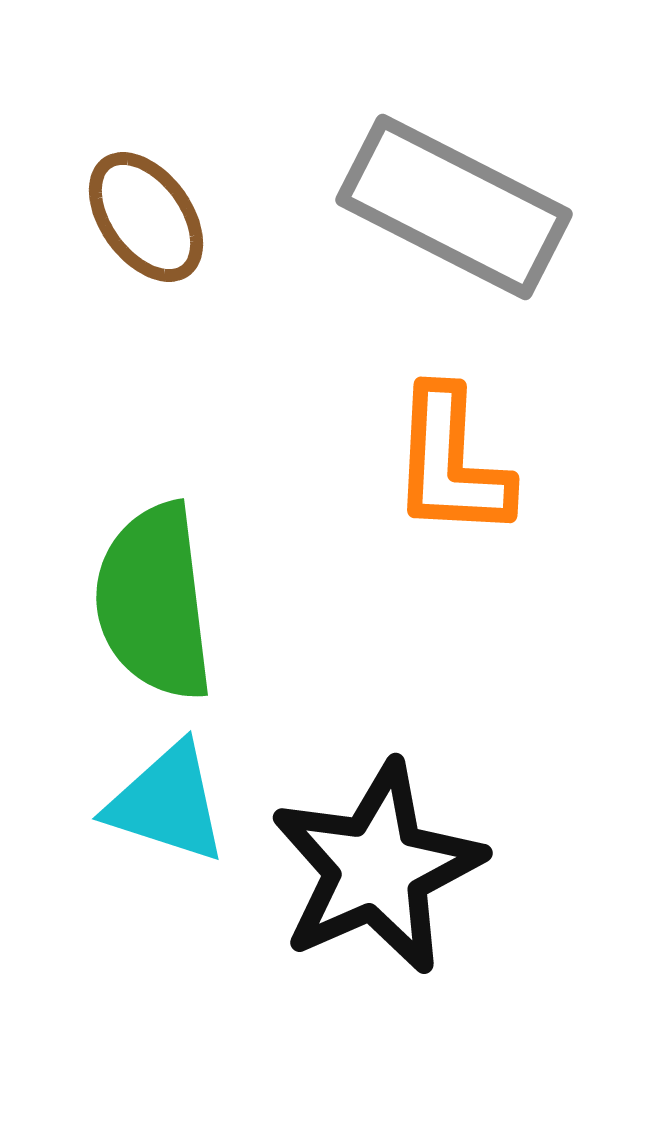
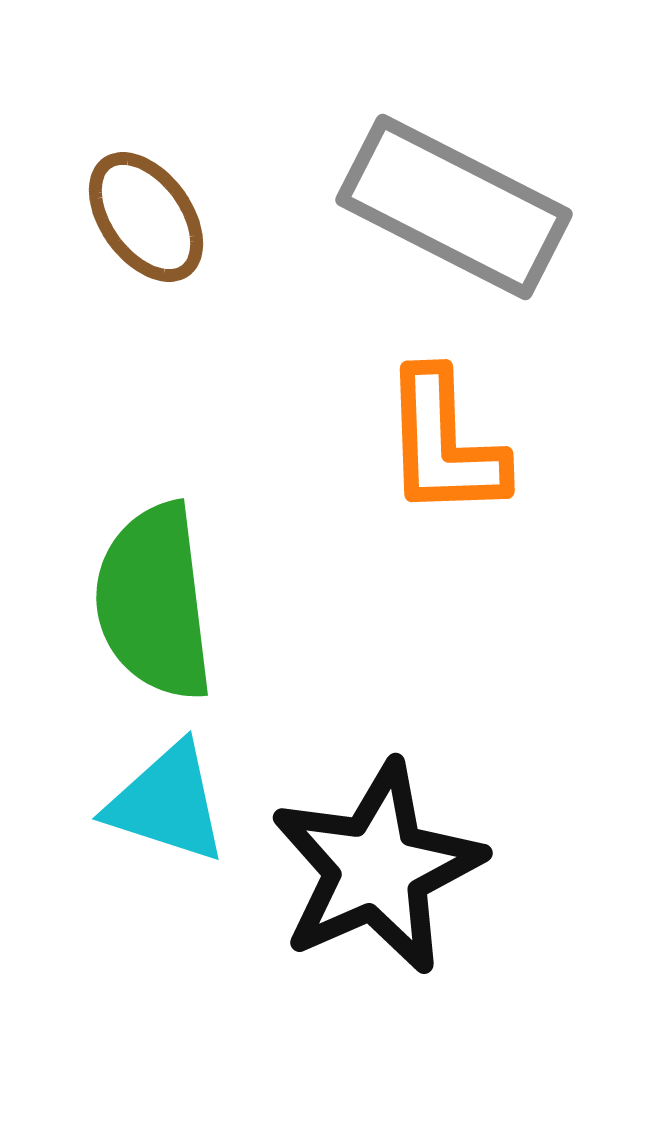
orange L-shape: moved 7 px left, 19 px up; rotated 5 degrees counterclockwise
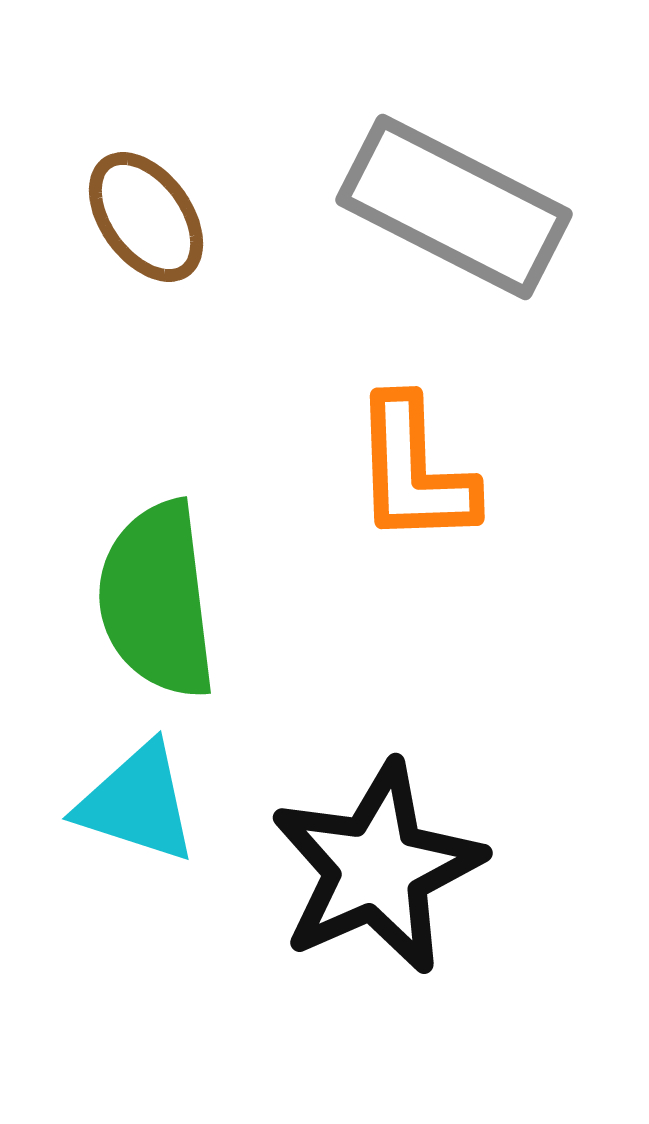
orange L-shape: moved 30 px left, 27 px down
green semicircle: moved 3 px right, 2 px up
cyan triangle: moved 30 px left
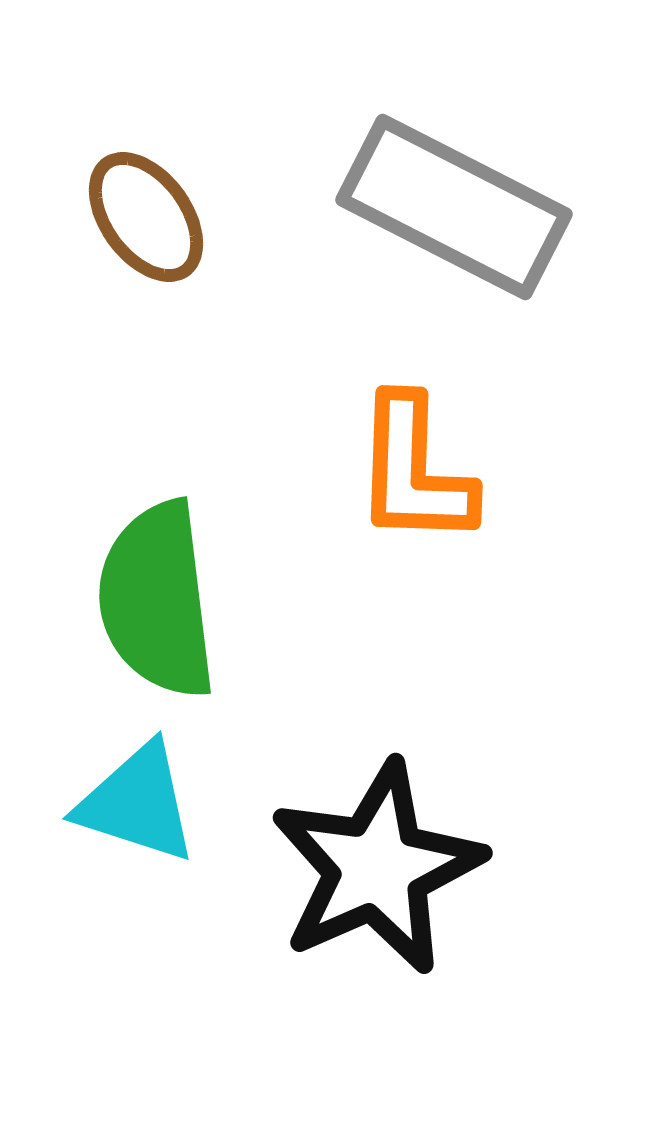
orange L-shape: rotated 4 degrees clockwise
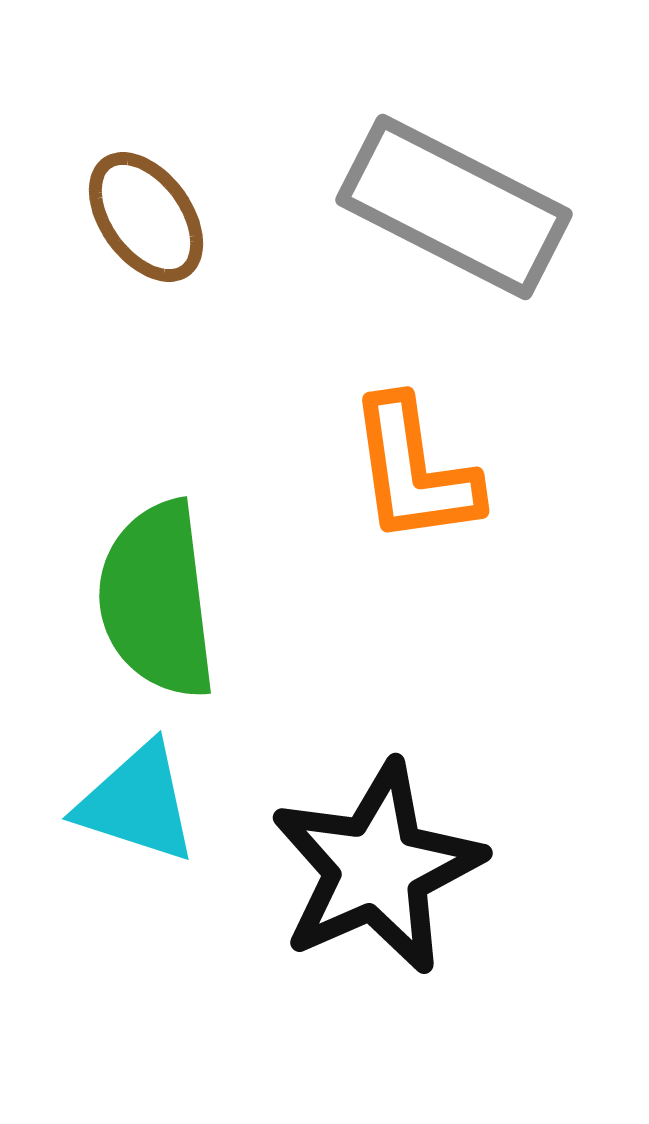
orange L-shape: rotated 10 degrees counterclockwise
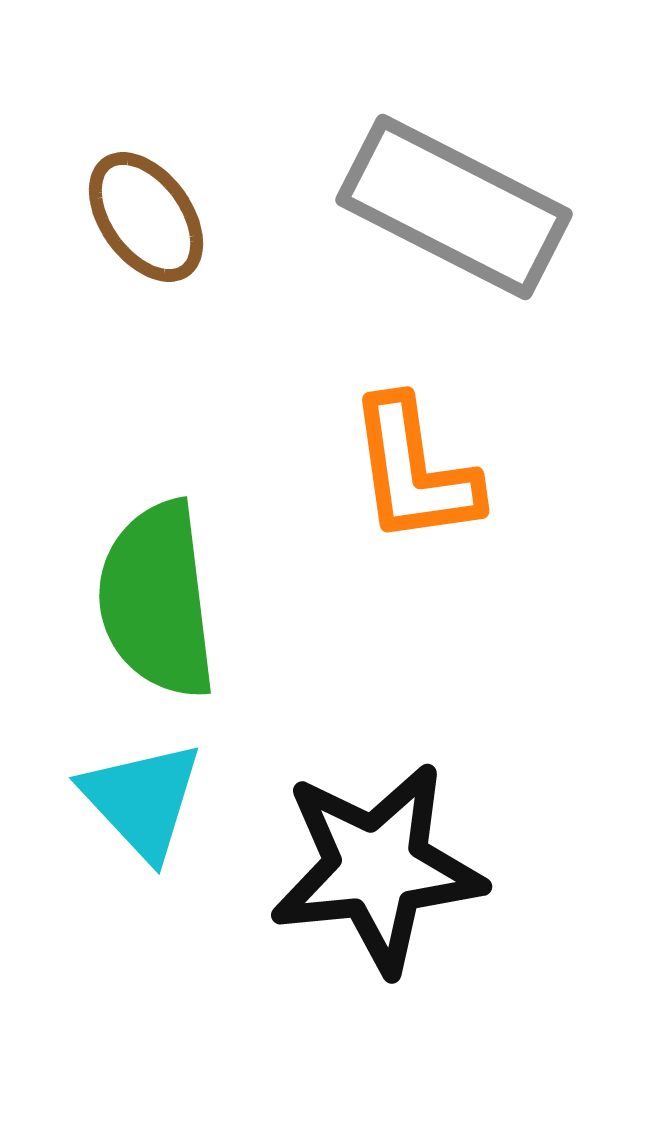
cyan triangle: moved 5 px right, 3 px up; rotated 29 degrees clockwise
black star: rotated 18 degrees clockwise
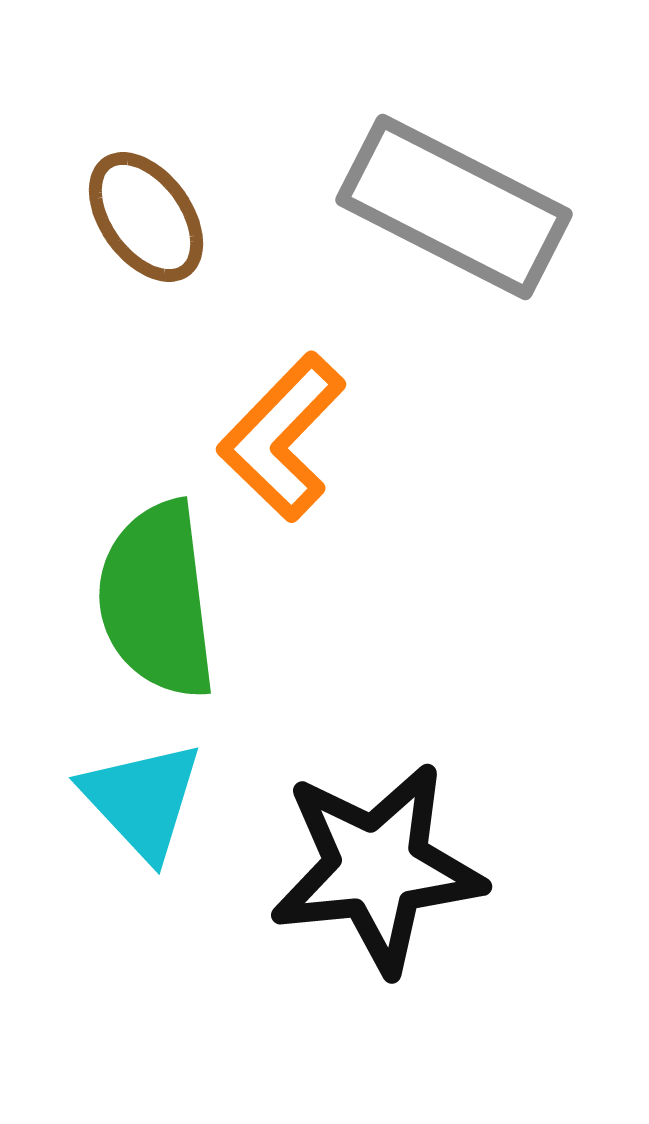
orange L-shape: moved 132 px left, 34 px up; rotated 52 degrees clockwise
